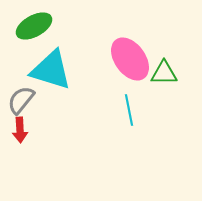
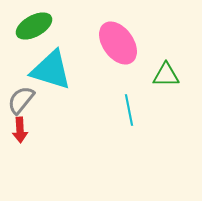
pink ellipse: moved 12 px left, 16 px up
green triangle: moved 2 px right, 2 px down
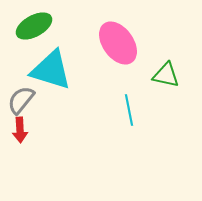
green triangle: rotated 12 degrees clockwise
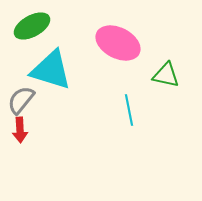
green ellipse: moved 2 px left
pink ellipse: rotated 27 degrees counterclockwise
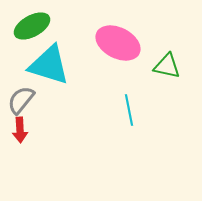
cyan triangle: moved 2 px left, 5 px up
green triangle: moved 1 px right, 9 px up
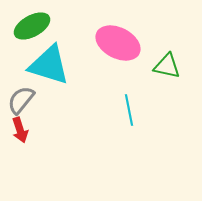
red arrow: rotated 15 degrees counterclockwise
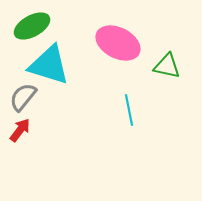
gray semicircle: moved 2 px right, 3 px up
red arrow: rotated 125 degrees counterclockwise
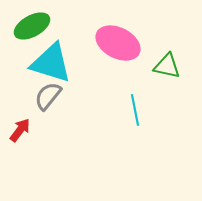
cyan triangle: moved 2 px right, 2 px up
gray semicircle: moved 25 px right, 1 px up
cyan line: moved 6 px right
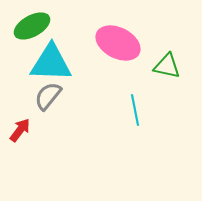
cyan triangle: rotated 15 degrees counterclockwise
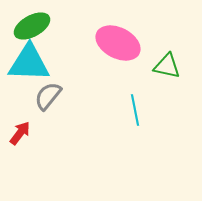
cyan triangle: moved 22 px left
red arrow: moved 3 px down
